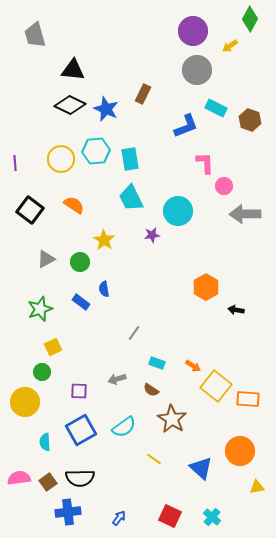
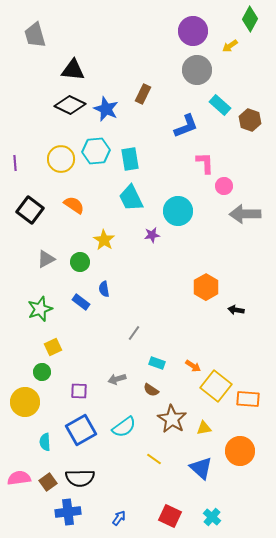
cyan rectangle at (216, 108): moved 4 px right, 3 px up; rotated 15 degrees clockwise
yellow triangle at (257, 487): moved 53 px left, 59 px up
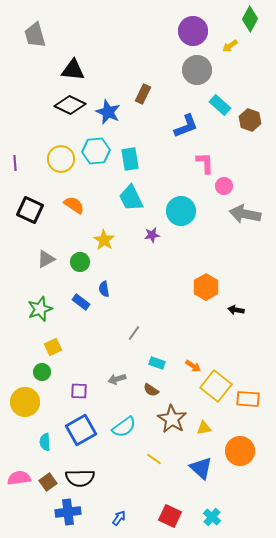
blue star at (106, 109): moved 2 px right, 3 px down
black square at (30, 210): rotated 12 degrees counterclockwise
cyan circle at (178, 211): moved 3 px right
gray arrow at (245, 214): rotated 12 degrees clockwise
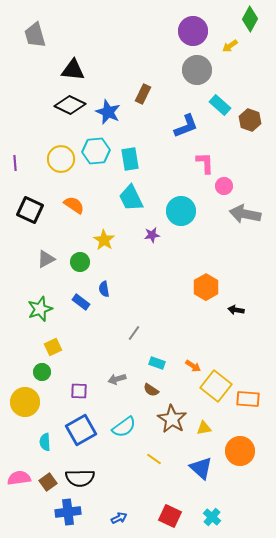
blue arrow at (119, 518): rotated 28 degrees clockwise
